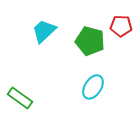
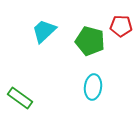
cyan ellipse: rotated 25 degrees counterclockwise
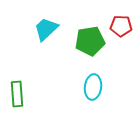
cyan trapezoid: moved 2 px right, 2 px up
green pentagon: rotated 24 degrees counterclockwise
green rectangle: moved 3 px left, 4 px up; rotated 50 degrees clockwise
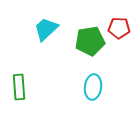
red pentagon: moved 2 px left, 2 px down
green rectangle: moved 2 px right, 7 px up
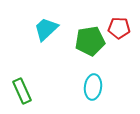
green rectangle: moved 3 px right, 4 px down; rotated 20 degrees counterclockwise
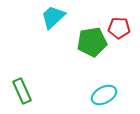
cyan trapezoid: moved 7 px right, 12 px up
green pentagon: moved 2 px right, 1 px down
cyan ellipse: moved 11 px right, 8 px down; rotated 55 degrees clockwise
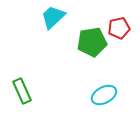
red pentagon: rotated 15 degrees counterclockwise
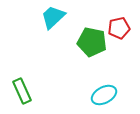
green pentagon: rotated 20 degrees clockwise
